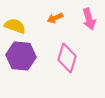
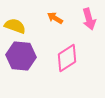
orange arrow: rotated 56 degrees clockwise
pink diamond: rotated 40 degrees clockwise
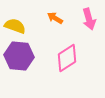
purple hexagon: moved 2 px left
